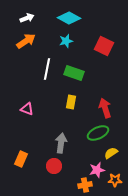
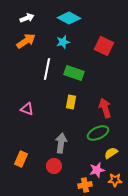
cyan star: moved 3 px left, 1 px down
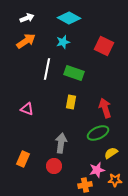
orange rectangle: moved 2 px right
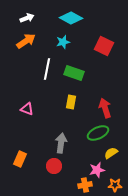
cyan diamond: moved 2 px right
orange rectangle: moved 3 px left
orange star: moved 5 px down
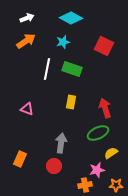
green rectangle: moved 2 px left, 4 px up
orange star: moved 1 px right
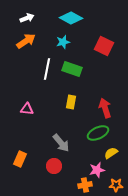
pink triangle: rotated 16 degrees counterclockwise
gray arrow: rotated 132 degrees clockwise
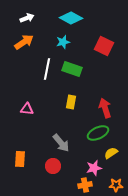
orange arrow: moved 2 px left, 1 px down
orange rectangle: rotated 21 degrees counterclockwise
red circle: moved 1 px left
pink star: moved 3 px left, 2 px up
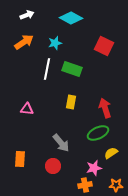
white arrow: moved 3 px up
cyan star: moved 8 px left, 1 px down
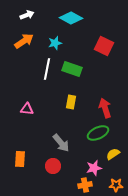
orange arrow: moved 1 px up
yellow semicircle: moved 2 px right, 1 px down
